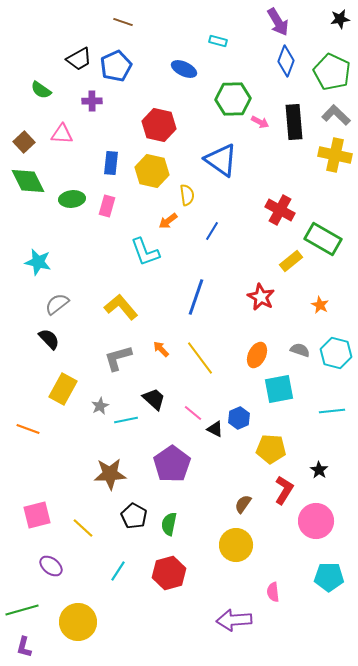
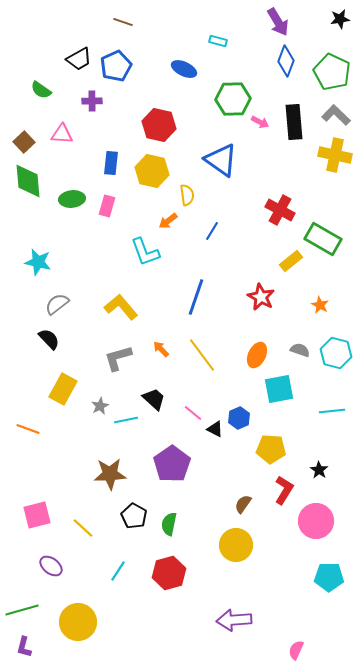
green diamond at (28, 181): rotated 21 degrees clockwise
yellow line at (200, 358): moved 2 px right, 3 px up
pink semicircle at (273, 592): moved 23 px right, 58 px down; rotated 30 degrees clockwise
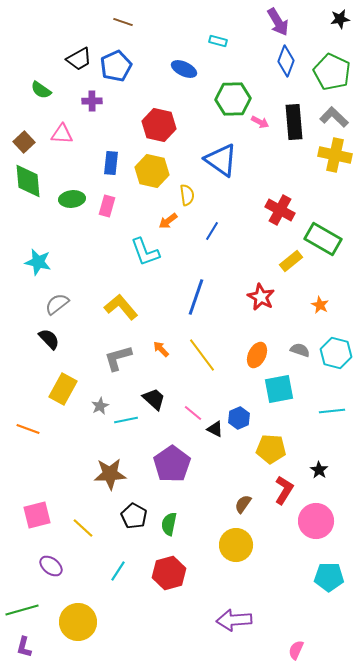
gray L-shape at (336, 115): moved 2 px left, 2 px down
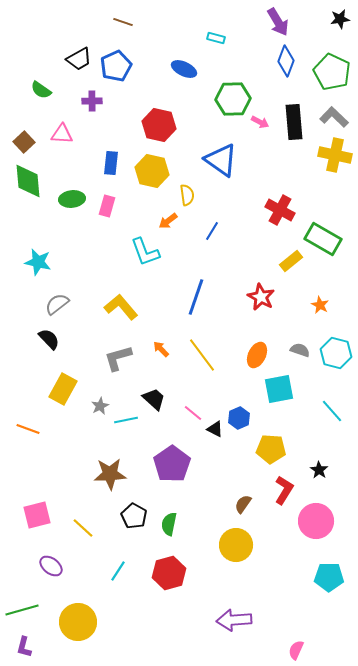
cyan rectangle at (218, 41): moved 2 px left, 3 px up
cyan line at (332, 411): rotated 55 degrees clockwise
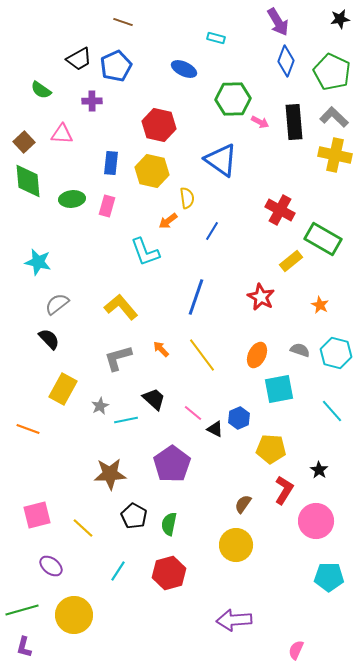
yellow semicircle at (187, 195): moved 3 px down
yellow circle at (78, 622): moved 4 px left, 7 px up
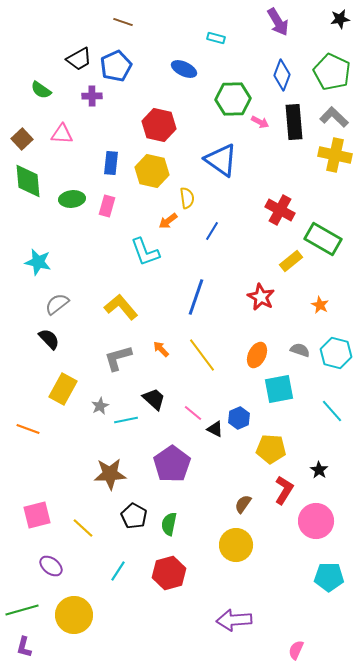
blue diamond at (286, 61): moved 4 px left, 14 px down
purple cross at (92, 101): moved 5 px up
brown square at (24, 142): moved 2 px left, 3 px up
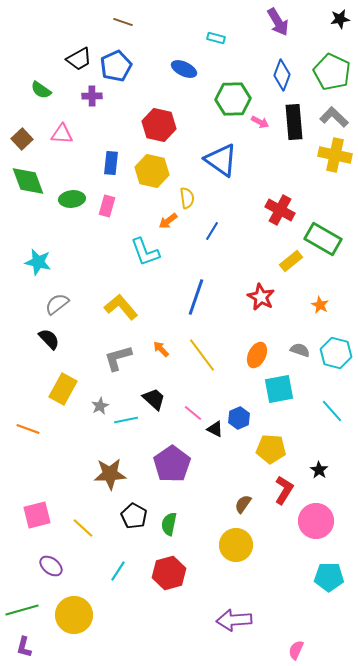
green diamond at (28, 181): rotated 15 degrees counterclockwise
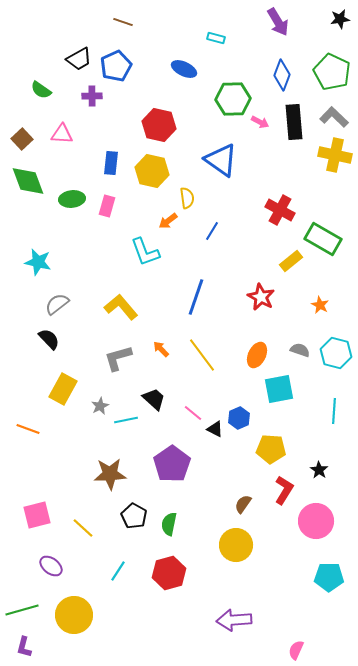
cyan line at (332, 411): moved 2 px right; rotated 45 degrees clockwise
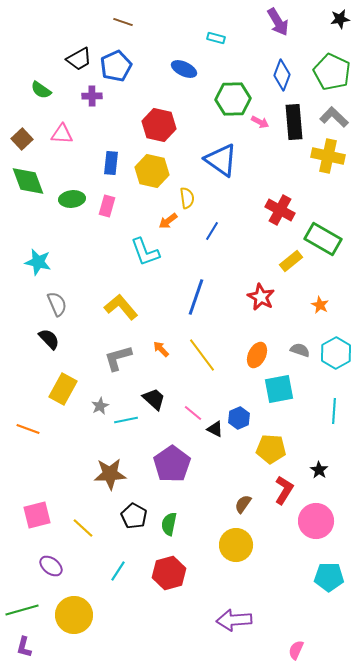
yellow cross at (335, 155): moved 7 px left, 1 px down
gray semicircle at (57, 304): rotated 105 degrees clockwise
cyan hexagon at (336, 353): rotated 16 degrees clockwise
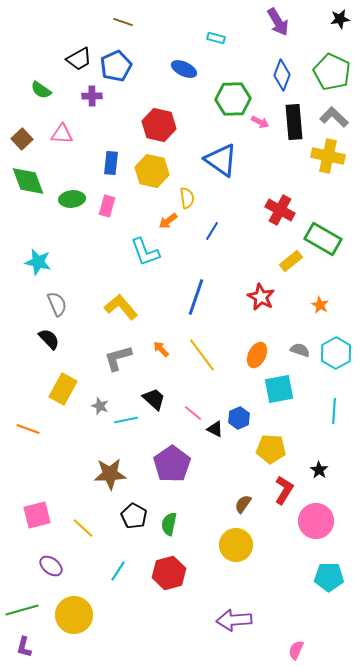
gray star at (100, 406): rotated 24 degrees counterclockwise
